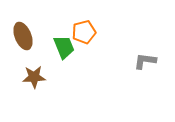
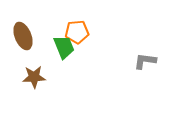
orange pentagon: moved 7 px left; rotated 10 degrees clockwise
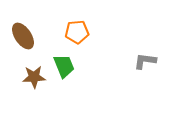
brown ellipse: rotated 12 degrees counterclockwise
green trapezoid: moved 19 px down
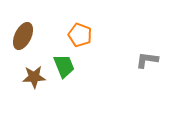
orange pentagon: moved 3 px right, 3 px down; rotated 25 degrees clockwise
brown ellipse: rotated 60 degrees clockwise
gray L-shape: moved 2 px right, 1 px up
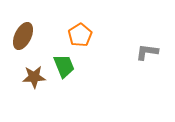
orange pentagon: rotated 20 degrees clockwise
gray L-shape: moved 8 px up
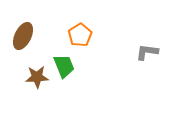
brown star: moved 3 px right
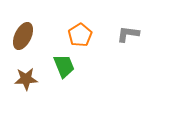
gray L-shape: moved 19 px left, 18 px up
brown star: moved 11 px left, 2 px down
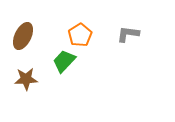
green trapezoid: moved 5 px up; rotated 115 degrees counterclockwise
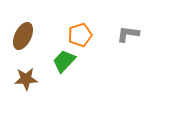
orange pentagon: rotated 15 degrees clockwise
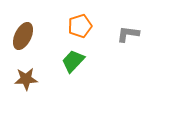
orange pentagon: moved 9 px up
green trapezoid: moved 9 px right
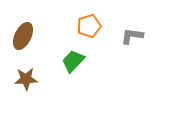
orange pentagon: moved 9 px right
gray L-shape: moved 4 px right, 2 px down
